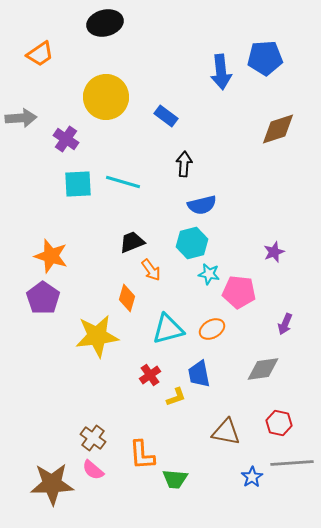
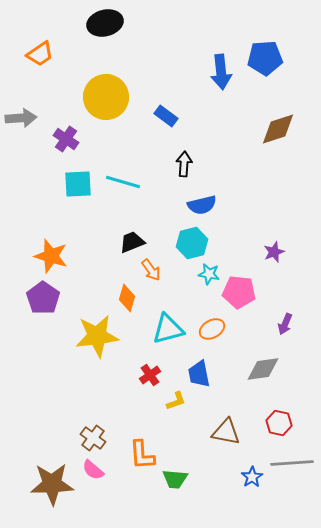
yellow L-shape: moved 4 px down
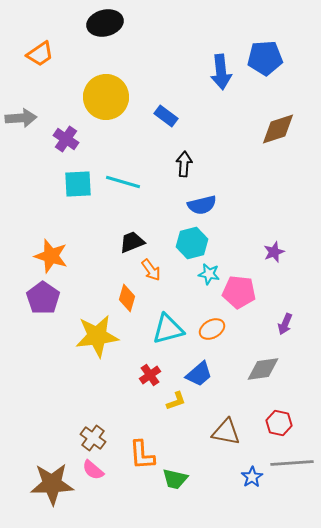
blue trapezoid: rotated 120 degrees counterclockwise
green trapezoid: rotated 8 degrees clockwise
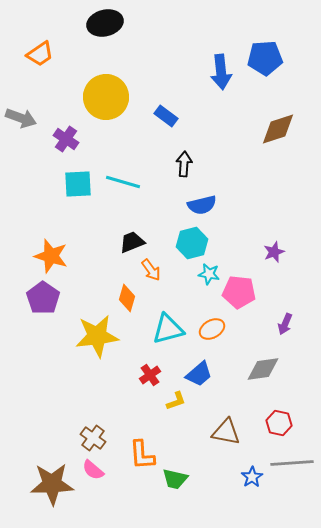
gray arrow: rotated 24 degrees clockwise
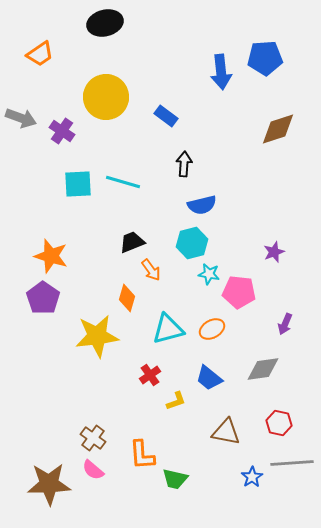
purple cross: moved 4 px left, 8 px up
blue trapezoid: moved 10 px right, 4 px down; rotated 80 degrees clockwise
brown star: moved 3 px left
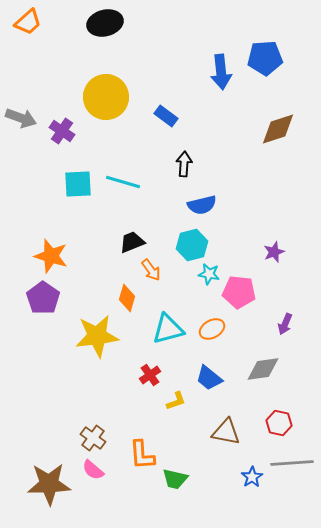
orange trapezoid: moved 12 px left, 32 px up; rotated 8 degrees counterclockwise
cyan hexagon: moved 2 px down
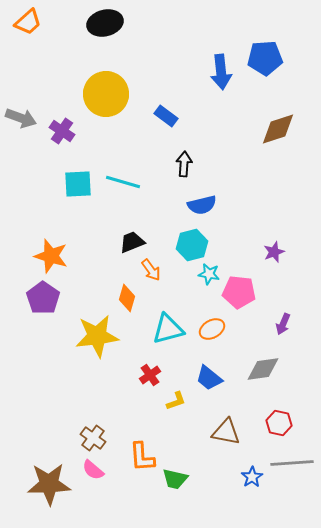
yellow circle: moved 3 px up
purple arrow: moved 2 px left
orange L-shape: moved 2 px down
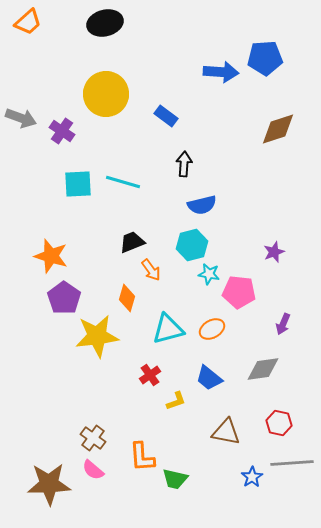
blue arrow: rotated 80 degrees counterclockwise
purple pentagon: moved 21 px right
